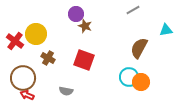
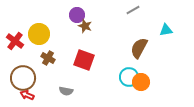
purple circle: moved 1 px right, 1 px down
yellow circle: moved 3 px right
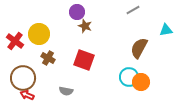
purple circle: moved 3 px up
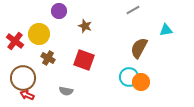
purple circle: moved 18 px left, 1 px up
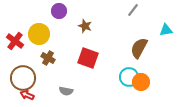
gray line: rotated 24 degrees counterclockwise
red square: moved 4 px right, 2 px up
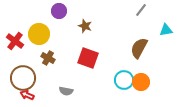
gray line: moved 8 px right
cyan circle: moved 5 px left, 3 px down
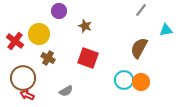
gray semicircle: rotated 40 degrees counterclockwise
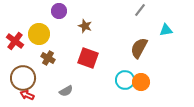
gray line: moved 1 px left
cyan circle: moved 1 px right
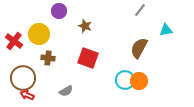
red cross: moved 1 px left
brown cross: rotated 24 degrees counterclockwise
orange circle: moved 2 px left, 1 px up
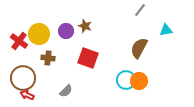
purple circle: moved 7 px right, 20 px down
red cross: moved 5 px right
cyan circle: moved 1 px right
gray semicircle: rotated 16 degrees counterclockwise
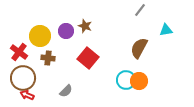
yellow circle: moved 1 px right, 2 px down
red cross: moved 11 px down
red square: rotated 20 degrees clockwise
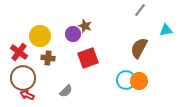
purple circle: moved 7 px right, 3 px down
red square: rotated 30 degrees clockwise
